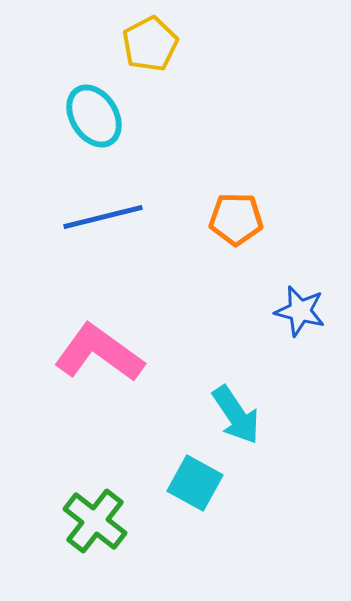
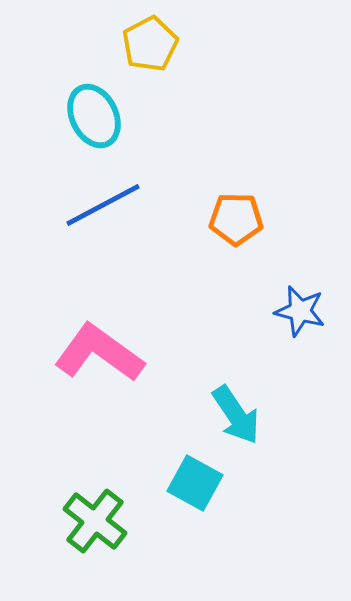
cyan ellipse: rotated 6 degrees clockwise
blue line: moved 12 px up; rotated 14 degrees counterclockwise
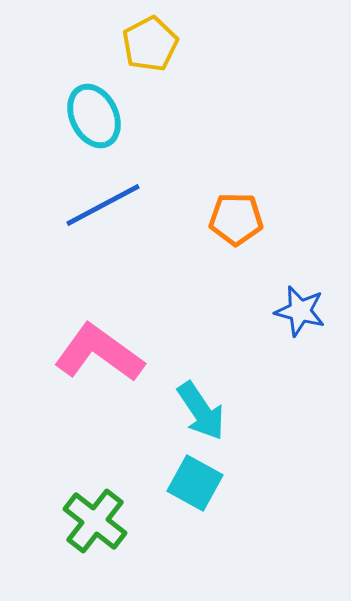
cyan arrow: moved 35 px left, 4 px up
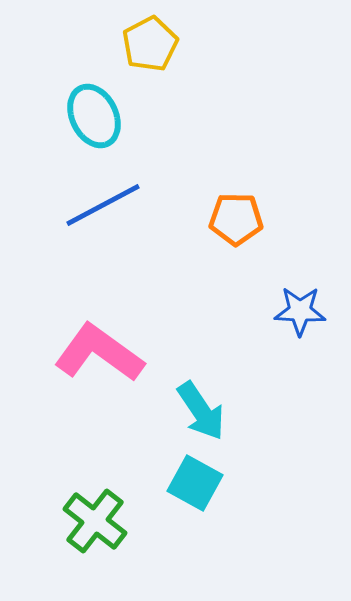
blue star: rotated 12 degrees counterclockwise
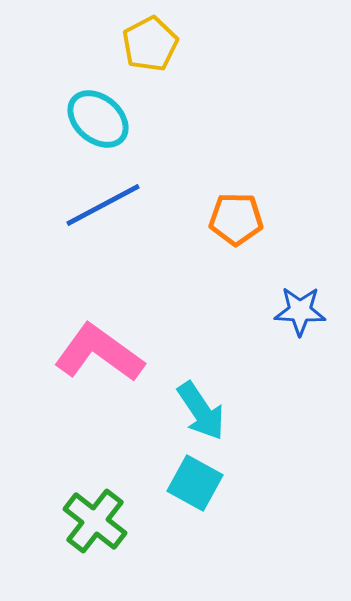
cyan ellipse: moved 4 px right, 3 px down; rotated 24 degrees counterclockwise
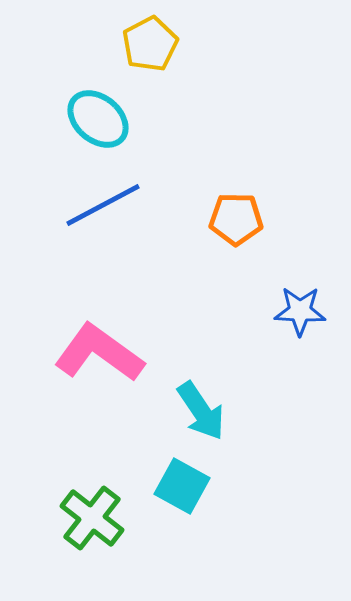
cyan square: moved 13 px left, 3 px down
green cross: moved 3 px left, 3 px up
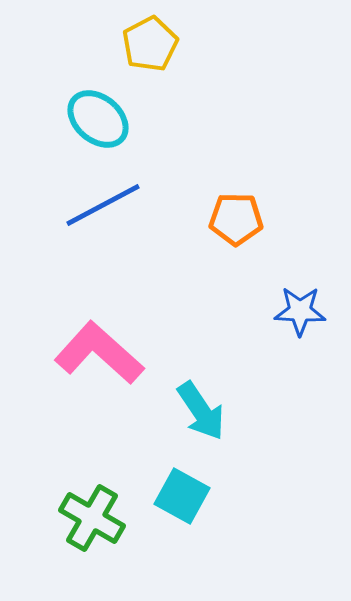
pink L-shape: rotated 6 degrees clockwise
cyan square: moved 10 px down
green cross: rotated 8 degrees counterclockwise
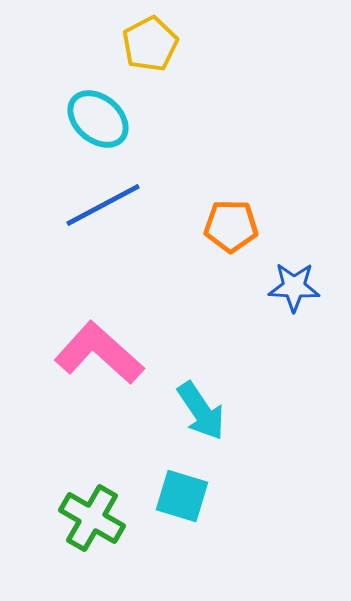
orange pentagon: moved 5 px left, 7 px down
blue star: moved 6 px left, 24 px up
cyan square: rotated 12 degrees counterclockwise
